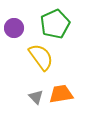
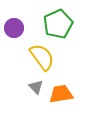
green pentagon: moved 3 px right
yellow semicircle: moved 1 px right
gray triangle: moved 10 px up
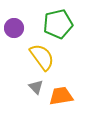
green pentagon: rotated 12 degrees clockwise
orange trapezoid: moved 2 px down
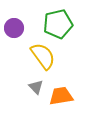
yellow semicircle: moved 1 px right, 1 px up
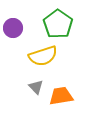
green pentagon: rotated 24 degrees counterclockwise
purple circle: moved 1 px left
yellow semicircle: rotated 108 degrees clockwise
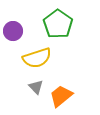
purple circle: moved 3 px down
yellow semicircle: moved 6 px left, 2 px down
orange trapezoid: rotated 30 degrees counterclockwise
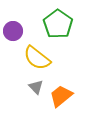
yellow semicircle: rotated 56 degrees clockwise
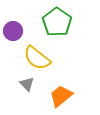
green pentagon: moved 1 px left, 2 px up
gray triangle: moved 9 px left, 3 px up
